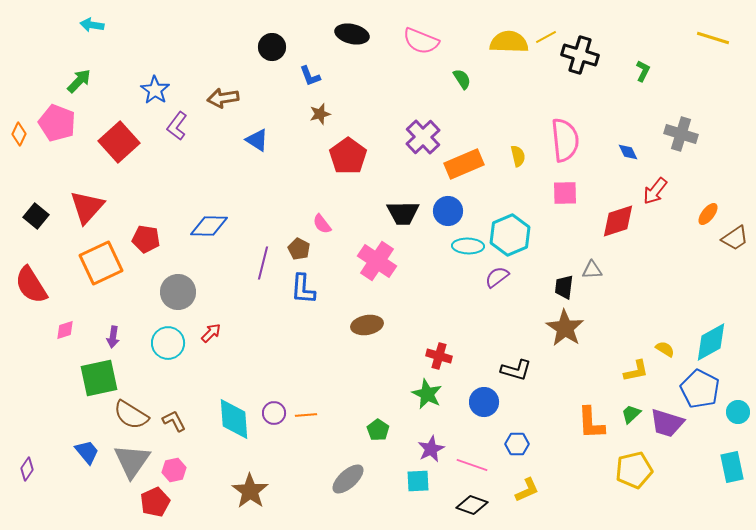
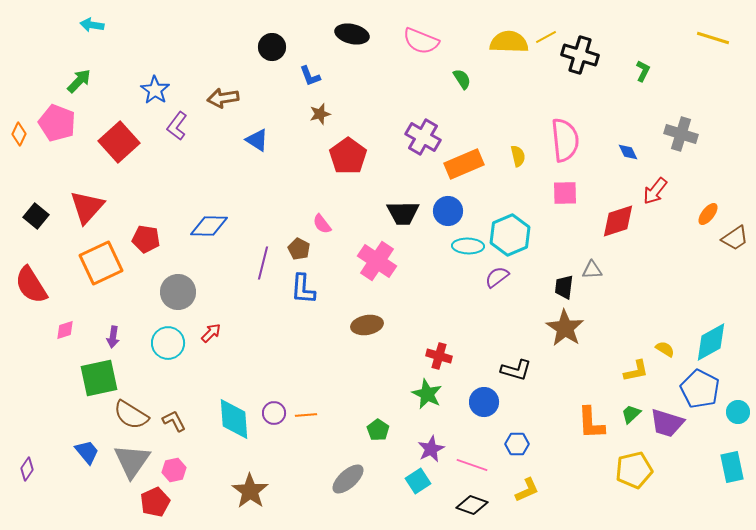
purple cross at (423, 137): rotated 16 degrees counterclockwise
cyan square at (418, 481): rotated 30 degrees counterclockwise
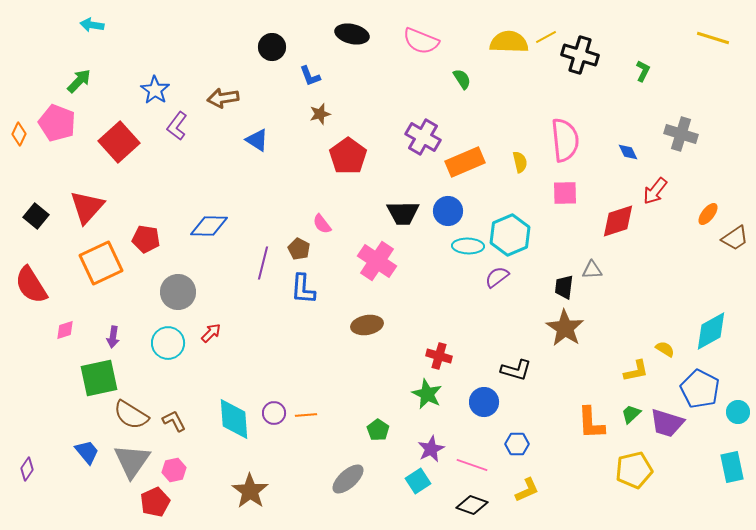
yellow semicircle at (518, 156): moved 2 px right, 6 px down
orange rectangle at (464, 164): moved 1 px right, 2 px up
cyan diamond at (711, 342): moved 11 px up
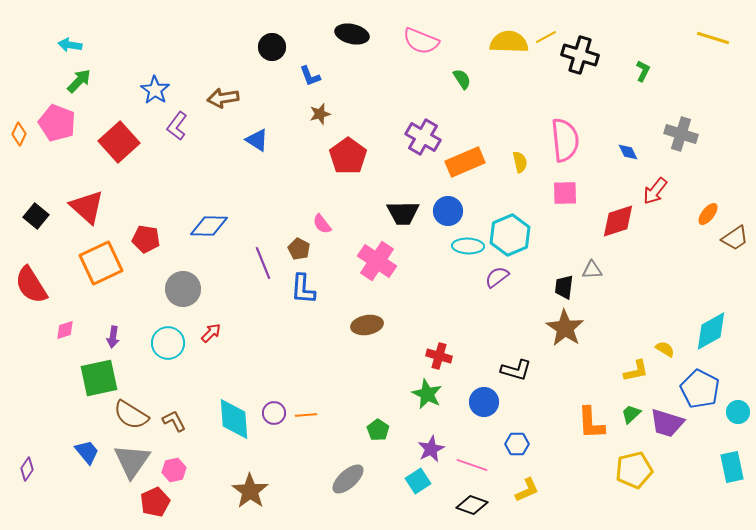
cyan arrow at (92, 25): moved 22 px left, 20 px down
red triangle at (87, 207): rotated 30 degrees counterclockwise
purple line at (263, 263): rotated 36 degrees counterclockwise
gray circle at (178, 292): moved 5 px right, 3 px up
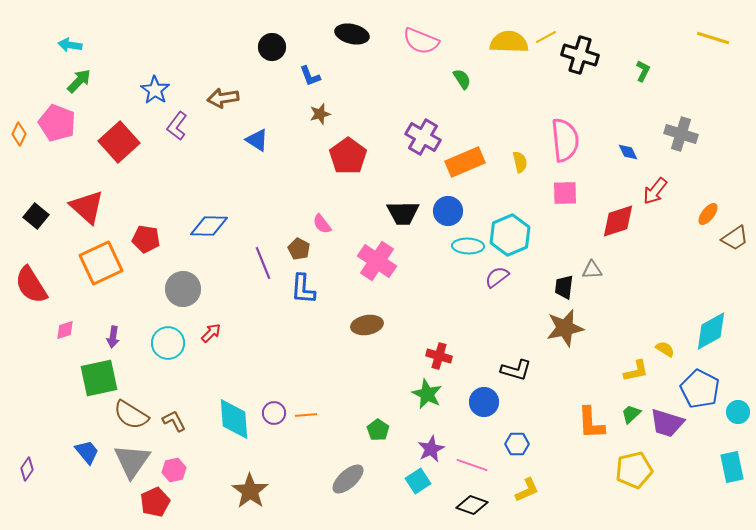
brown star at (565, 328): rotated 27 degrees clockwise
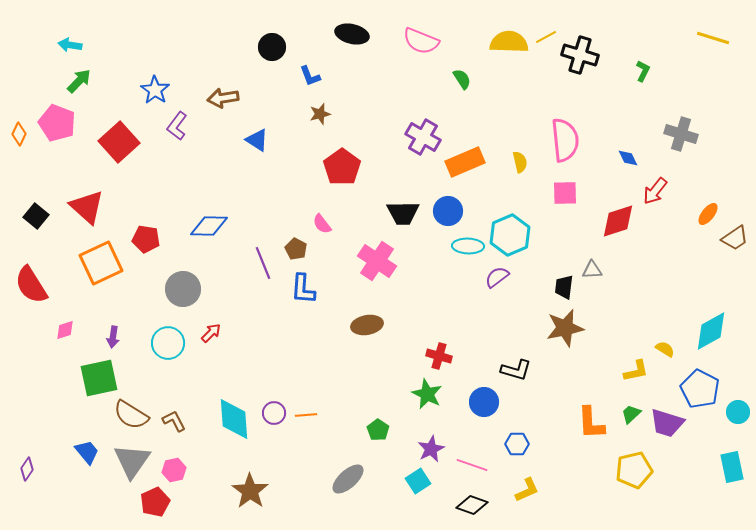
blue diamond at (628, 152): moved 6 px down
red pentagon at (348, 156): moved 6 px left, 11 px down
brown pentagon at (299, 249): moved 3 px left
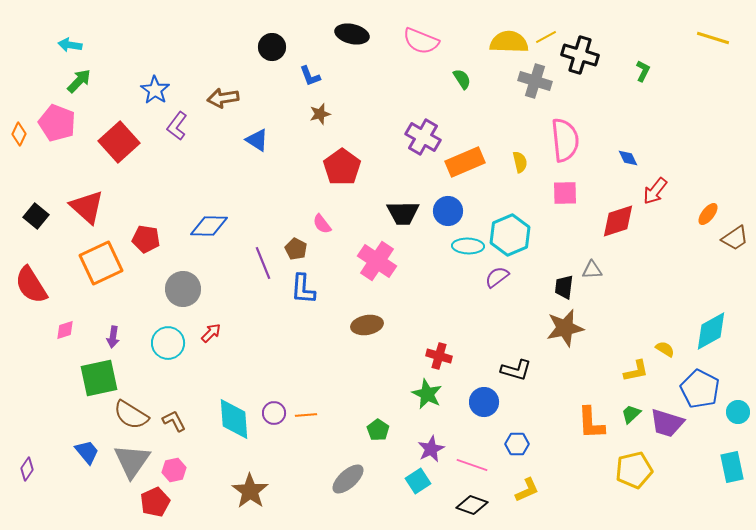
gray cross at (681, 134): moved 146 px left, 53 px up
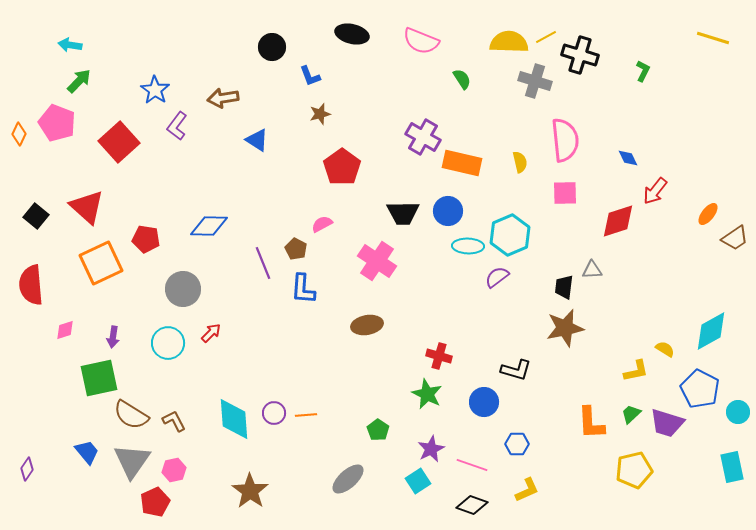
orange rectangle at (465, 162): moved 3 px left, 1 px down; rotated 36 degrees clockwise
pink semicircle at (322, 224): rotated 100 degrees clockwise
red semicircle at (31, 285): rotated 27 degrees clockwise
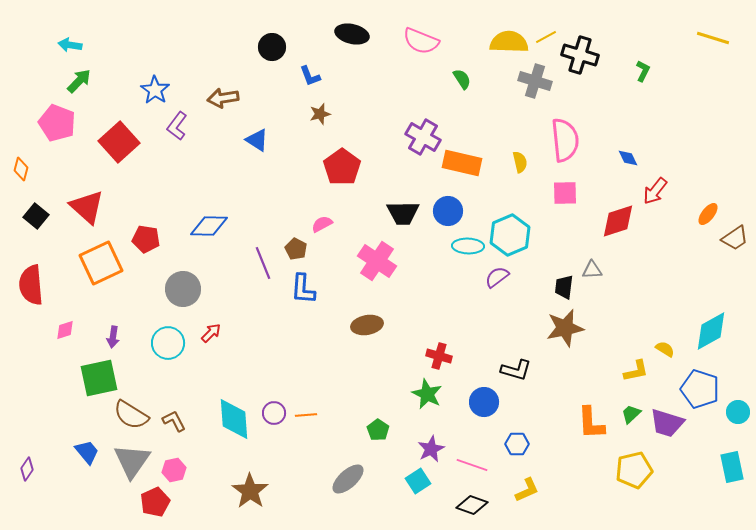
orange diamond at (19, 134): moved 2 px right, 35 px down; rotated 10 degrees counterclockwise
blue pentagon at (700, 389): rotated 9 degrees counterclockwise
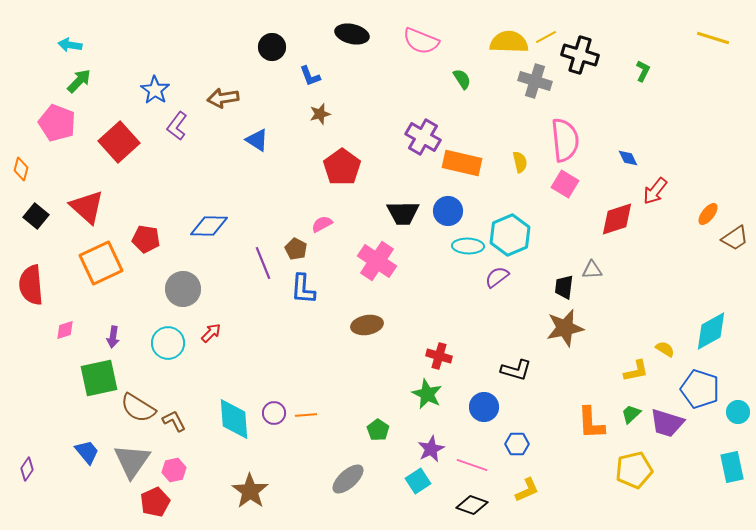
pink square at (565, 193): moved 9 px up; rotated 32 degrees clockwise
red diamond at (618, 221): moved 1 px left, 2 px up
blue circle at (484, 402): moved 5 px down
brown semicircle at (131, 415): moved 7 px right, 7 px up
